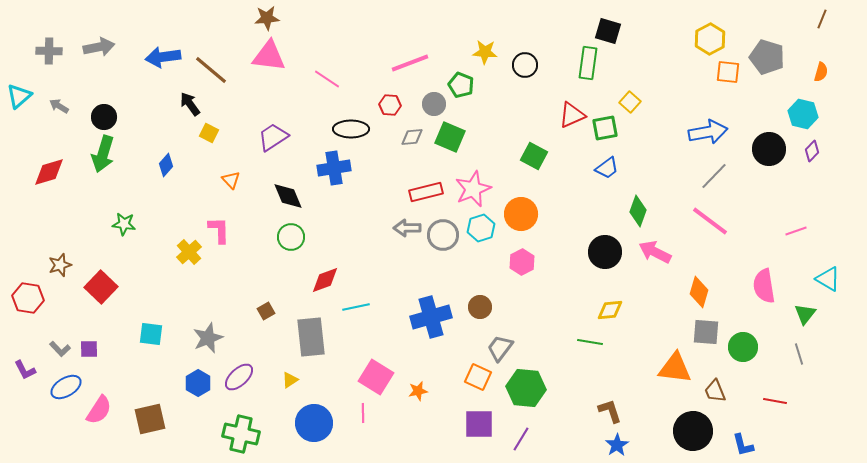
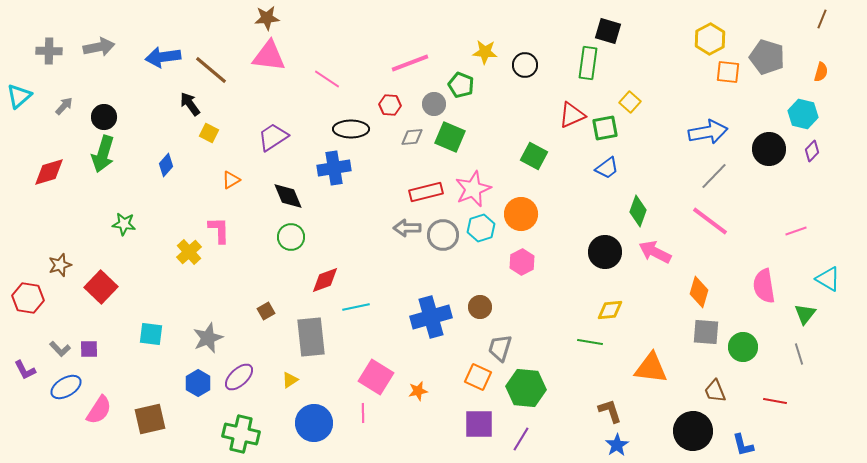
gray arrow at (59, 106): moved 5 px right; rotated 102 degrees clockwise
orange triangle at (231, 180): rotated 42 degrees clockwise
gray trapezoid at (500, 348): rotated 20 degrees counterclockwise
orange triangle at (675, 368): moved 24 px left
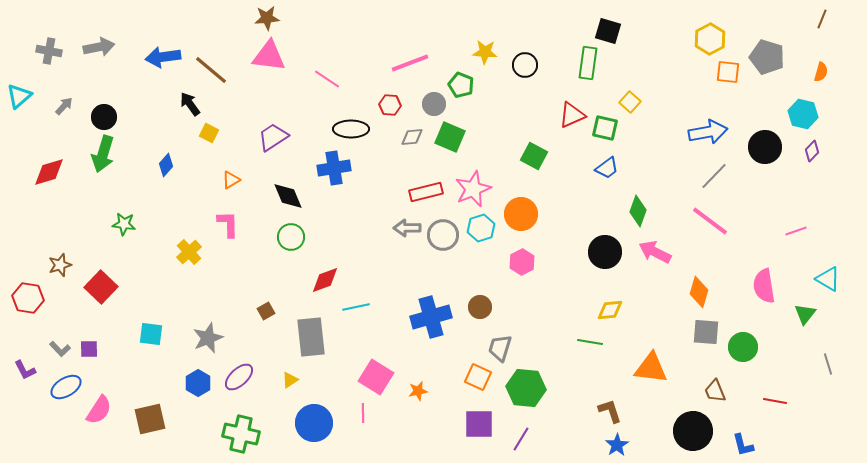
gray cross at (49, 51): rotated 10 degrees clockwise
green square at (605, 128): rotated 24 degrees clockwise
black circle at (769, 149): moved 4 px left, 2 px up
pink L-shape at (219, 230): moved 9 px right, 6 px up
gray line at (799, 354): moved 29 px right, 10 px down
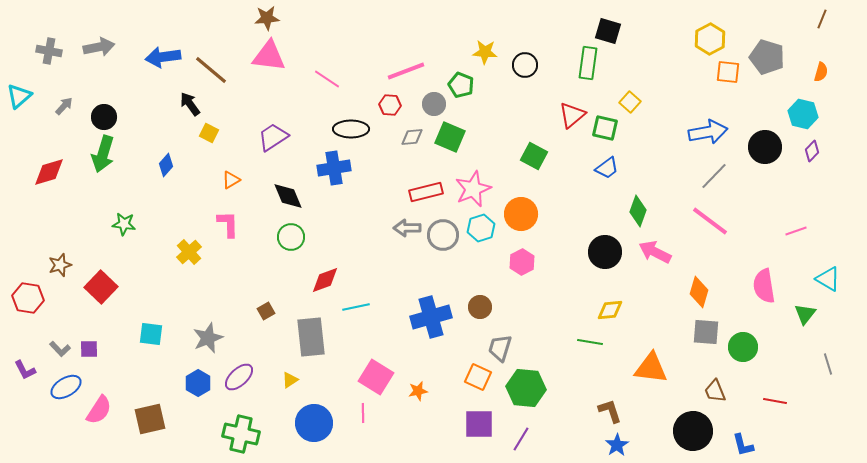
pink line at (410, 63): moved 4 px left, 8 px down
red triangle at (572, 115): rotated 16 degrees counterclockwise
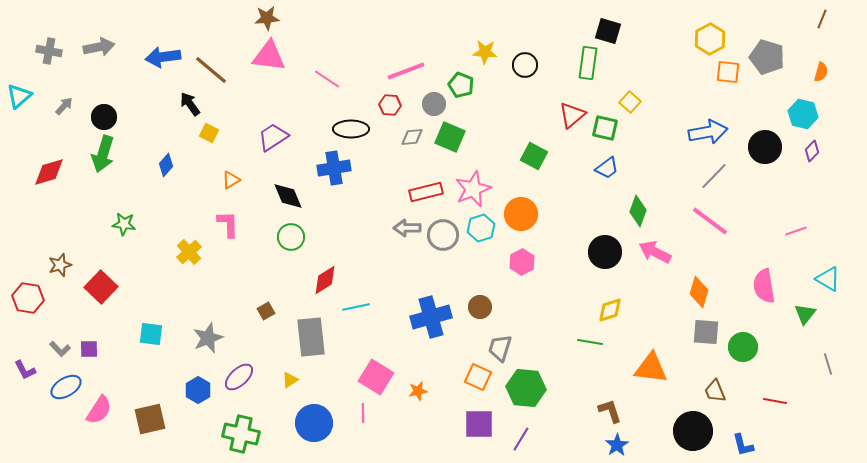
red diamond at (325, 280): rotated 12 degrees counterclockwise
yellow diamond at (610, 310): rotated 12 degrees counterclockwise
blue hexagon at (198, 383): moved 7 px down
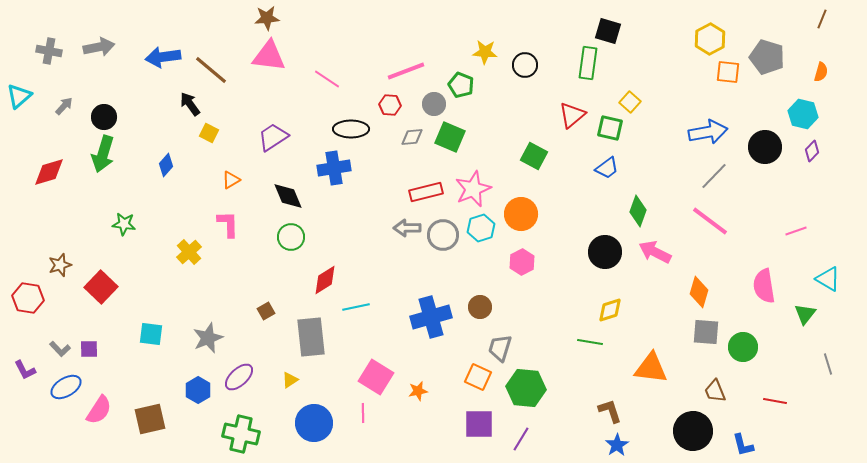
green square at (605, 128): moved 5 px right
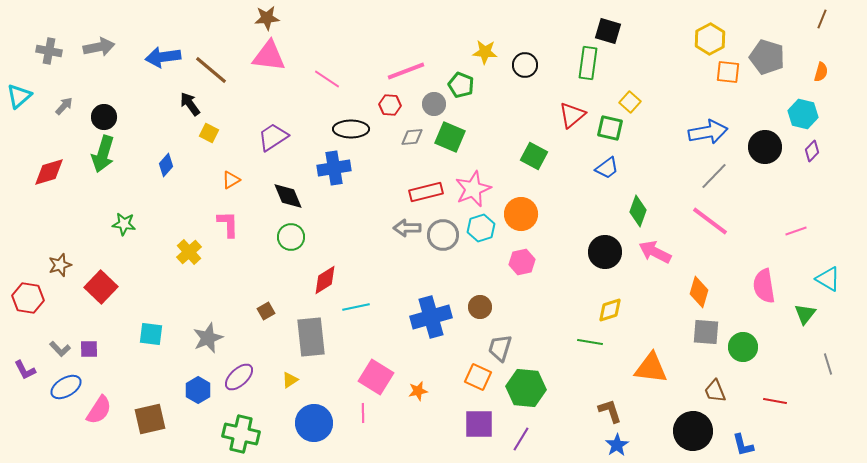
pink hexagon at (522, 262): rotated 15 degrees clockwise
